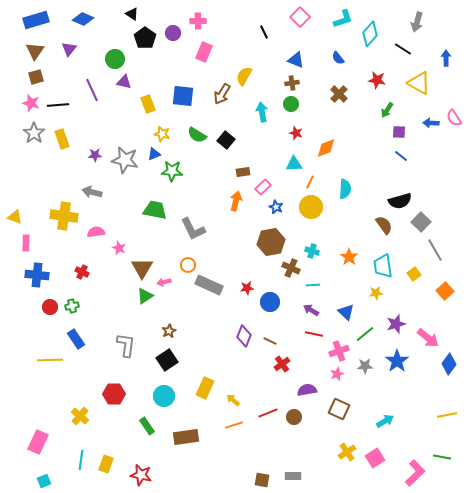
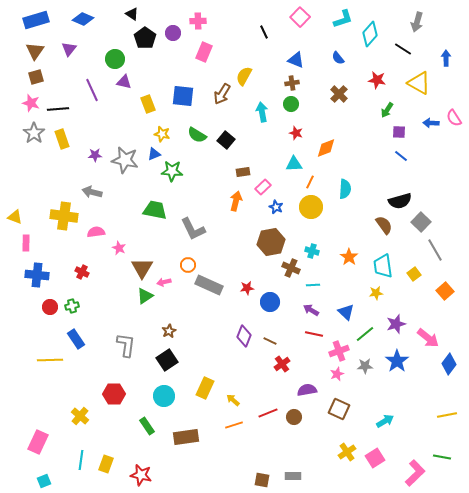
black line at (58, 105): moved 4 px down
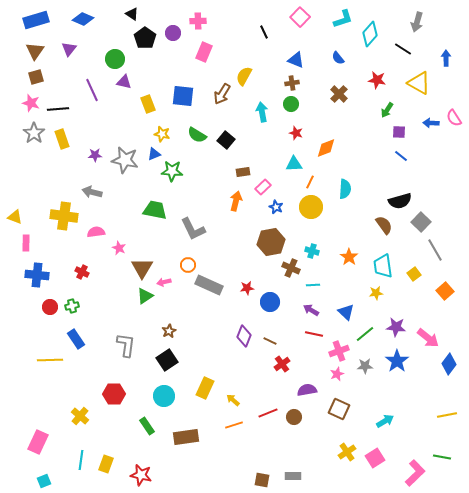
purple star at (396, 324): moved 3 px down; rotated 24 degrees clockwise
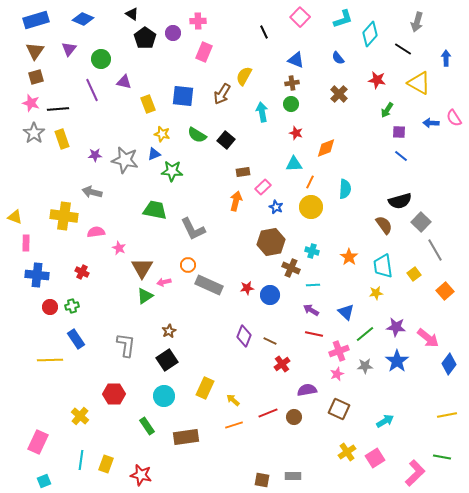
green circle at (115, 59): moved 14 px left
blue circle at (270, 302): moved 7 px up
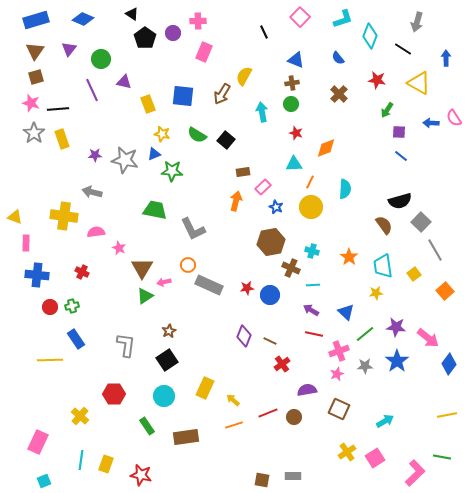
cyan diamond at (370, 34): moved 2 px down; rotated 20 degrees counterclockwise
